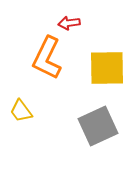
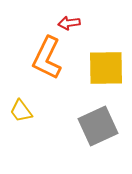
yellow square: moved 1 px left
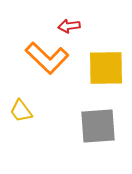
red arrow: moved 3 px down
orange L-shape: rotated 72 degrees counterclockwise
gray square: rotated 21 degrees clockwise
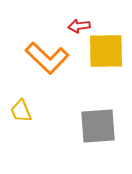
red arrow: moved 10 px right
yellow square: moved 17 px up
yellow trapezoid: rotated 15 degrees clockwise
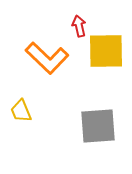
red arrow: rotated 85 degrees clockwise
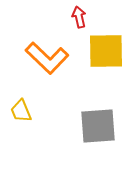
red arrow: moved 9 px up
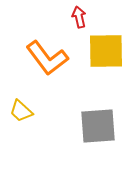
orange L-shape: rotated 9 degrees clockwise
yellow trapezoid: rotated 25 degrees counterclockwise
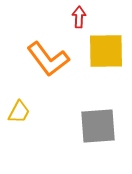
red arrow: rotated 15 degrees clockwise
orange L-shape: moved 1 px right, 1 px down
yellow trapezoid: moved 2 px left, 1 px down; rotated 105 degrees counterclockwise
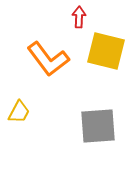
yellow square: rotated 15 degrees clockwise
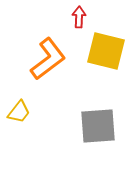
orange L-shape: rotated 90 degrees counterclockwise
yellow trapezoid: rotated 10 degrees clockwise
